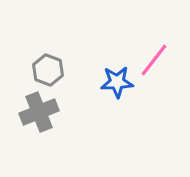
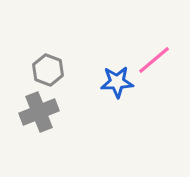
pink line: rotated 12 degrees clockwise
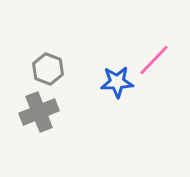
pink line: rotated 6 degrees counterclockwise
gray hexagon: moved 1 px up
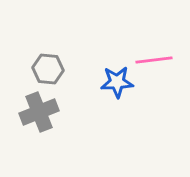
pink line: rotated 39 degrees clockwise
gray hexagon: rotated 16 degrees counterclockwise
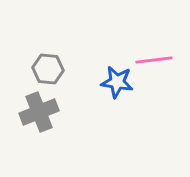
blue star: rotated 12 degrees clockwise
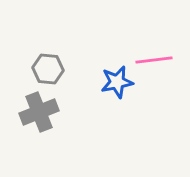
blue star: rotated 20 degrees counterclockwise
